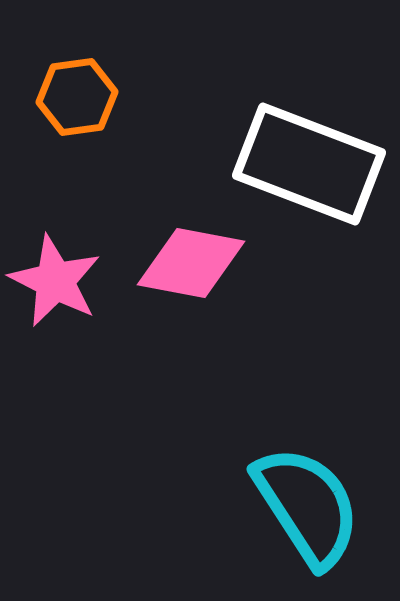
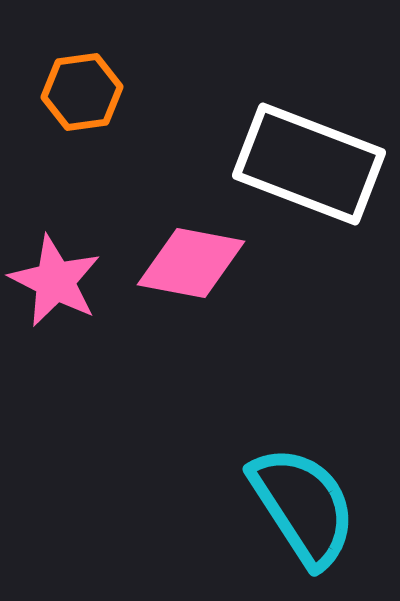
orange hexagon: moved 5 px right, 5 px up
cyan semicircle: moved 4 px left
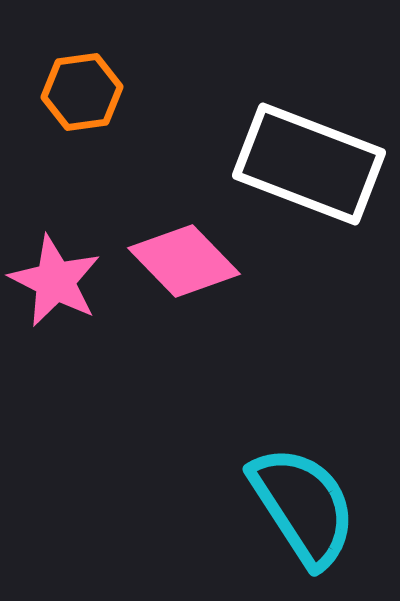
pink diamond: moved 7 px left, 2 px up; rotated 35 degrees clockwise
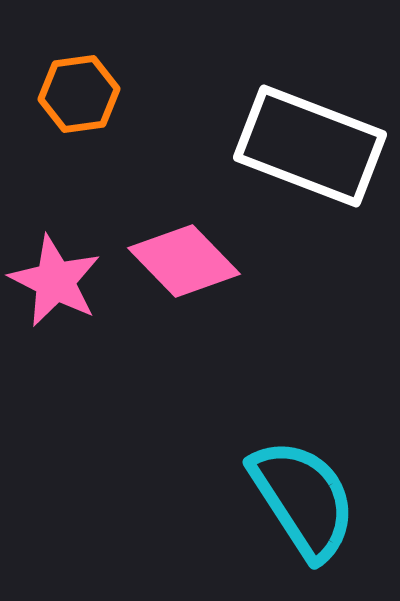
orange hexagon: moved 3 px left, 2 px down
white rectangle: moved 1 px right, 18 px up
cyan semicircle: moved 7 px up
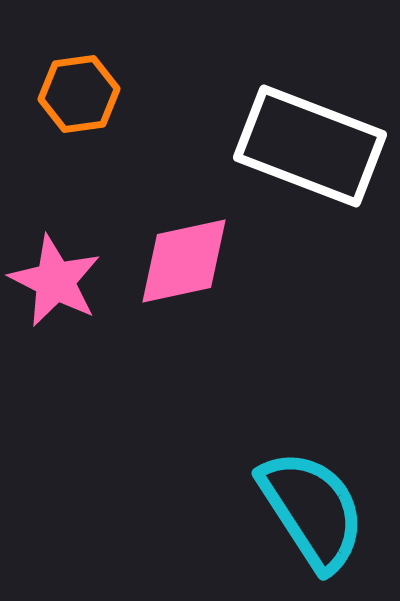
pink diamond: rotated 58 degrees counterclockwise
cyan semicircle: moved 9 px right, 11 px down
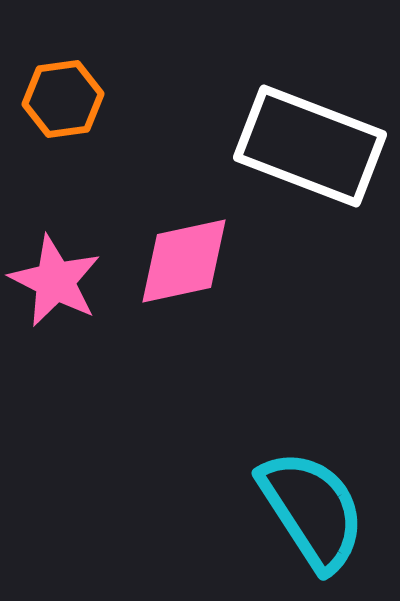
orange hexagon: moved 16 px left, 5 px down
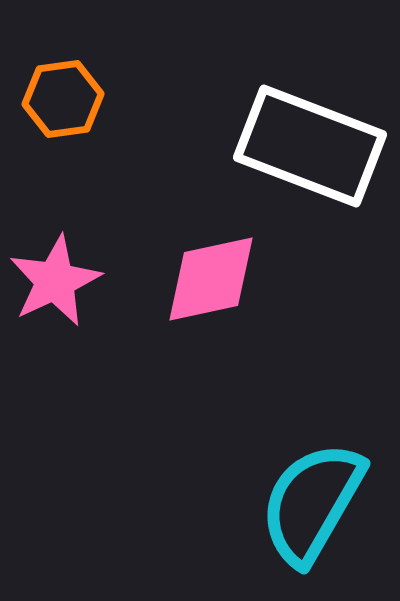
pink diamond: moved 27 px right, 18 px down
pink star: rotated 20 degrees clockwise
cyan semicircle: moved 7 px up; rotated 117 degrees counterclockwise
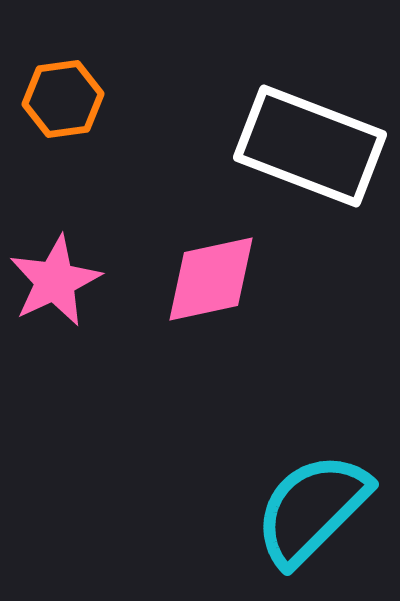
cyan semicircle: moved 6 px down; rotated 15 degrees clockwise
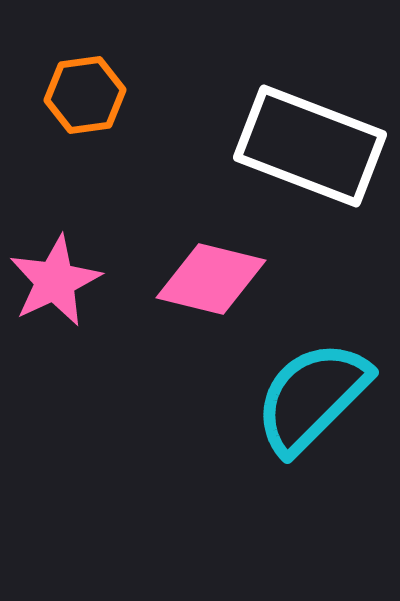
orange hexagon: moved 22 px right, 4 px up
pink diamond: rotated 26 degrees clockwise
cyan semicircle: moved 112 px up
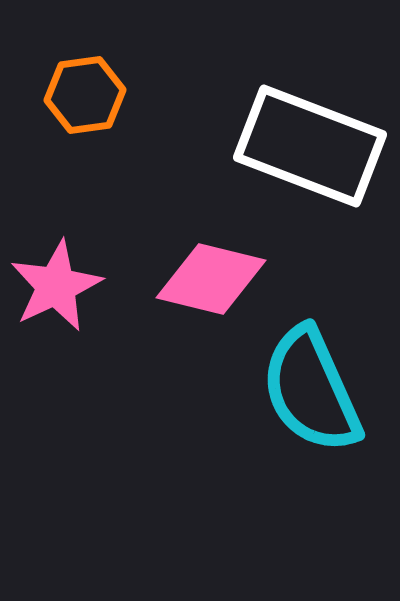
pink star: moved 1 px right, 5 px down
cyan semicircle: moved 1 px left, 7 px up; rotated 69 degrees counterclockwise
